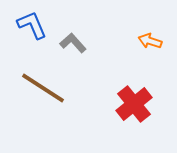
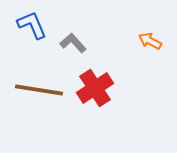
orange arrow: rotated 10 degrees clockwise
brown line: moved 4 px left, 2 px down; rotated 24 degrees counterclockwise
red cross: moved 39 px left, 16 px up; rotated 6 degrees clockwise
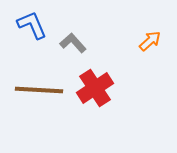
orange arrow: rotated 110 degrees clockwise
brown line: rotated 6 degrees counterclockwise
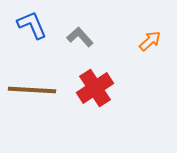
gray L-shape: moved 7 px right, 6 px up
brown line: moved 7 px left
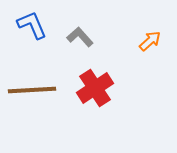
brown line: rotated 6 degrees counterclockwise
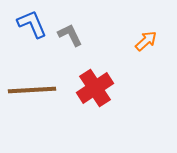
blue L-shape: moved 1 px up
gray L-shape: moved 10 px left, 2 px up; rotated 16 degrees clockwise
orange arrow: moved 4 px left
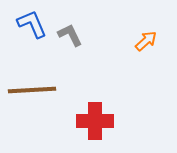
red cross: moved 33 px down; rotated 33 degrees clockwise
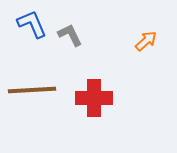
red cross: moved 1 px left, 23 px up
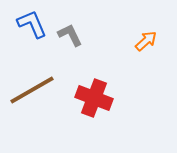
brown line: rotated 27 degrees counterclockwise
red cross: rotated 21 degrees clockwise
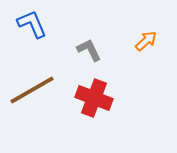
gray L-shape: moved 19 px right, 15 px down
